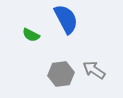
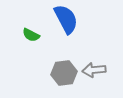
gray arrow: rotated 40 degrees counterclockwise
gray hexagon: moved 3 px right, 1 px up
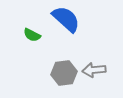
blue semicircle: rotated 20 degrees counterclockwise
green semicircle: moved 1 px right
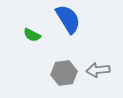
blue semicircle: moved 2 px right; rotated 16 degrees clockwise
gray arrow: moved 4 px right
